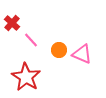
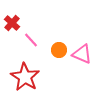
red star: moved 1 px left
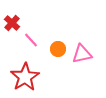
orange circle: moved 1 px left, 1 px up
pink triangle: rotated 35 degrees counterclockwise
red star: rotated 8 degrees clockwise
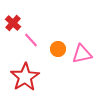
red cross: moved 1 px right
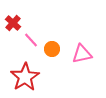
orange circle: moved 6 px left
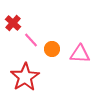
pink triangle: moved 2 px left; rotated 15 degrees clockwise
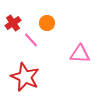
red cross: rotated 14 degrees clockwise
orange circle: moved 5 px left, 26 px up
red star: rotated 16 degrees counterclockwise
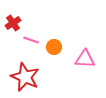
orange circle: moved 7 px right, 24 px down
pink line: rotated 28 degrees counterclockwise
pink triangle: moved 5 px right, 5 px down
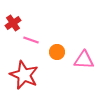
orange circle: moved 3 px right, 5 px down
pink triangle: moved 1 px left, 1 px down
red star: moved 1 px left, 2 px up
